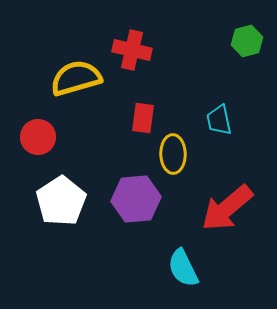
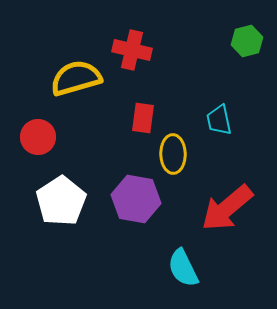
purple hexagon: rotated 15 degrees clockwise
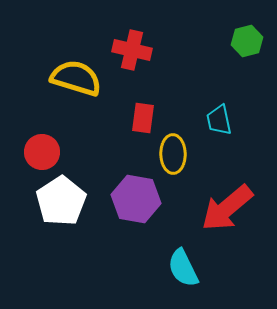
yellow semicircle: rotated 33 degrees clockwise
red circle: moved 4 px right, 15 px down
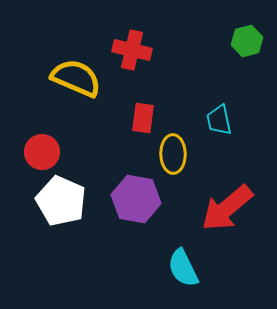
yellow semicircle: rotated 6 degrees clockwise
white pentagon: rotated 15 degrees counterclockwise
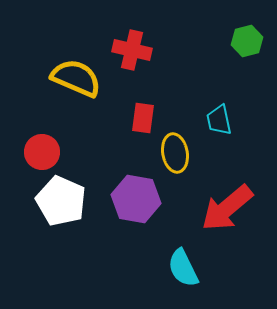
yellow ellipse: moved 2 px right, 1 px up; rotated 9 degrees counterclockwise
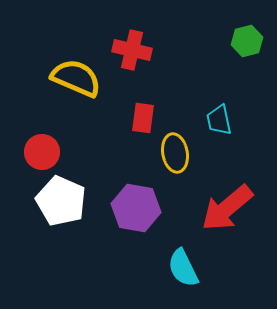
purple hexagon: moved 9 px down
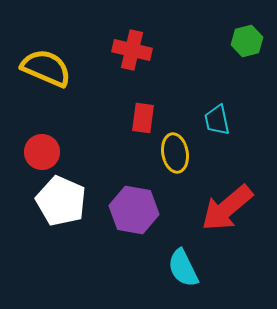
yellow semicircle: moved 30 px left, 10 px up
cyan trapezoid: moved 2 px left
purple hexagon: moved 2 px left, 2 px down
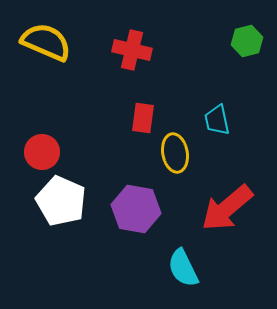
yellow semicircle: moved 26 px up
purple hexagon: moved 2 px right, 1 px up
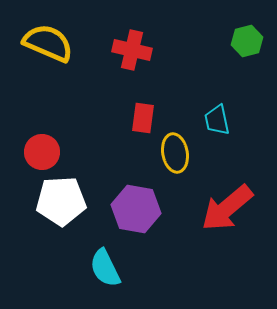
yellow semicircle: moved 2 px right, 1 px down
white pentagon: rotated 27 degrees counterclockwise
cyan semicircle: moved 78 px left
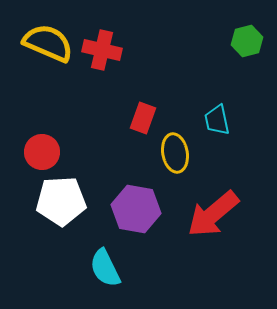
red cross: moved 30 px left
red rectangle: rotated 12 degrees clockwise
red arrow: moved 14 px left, 6 px down
